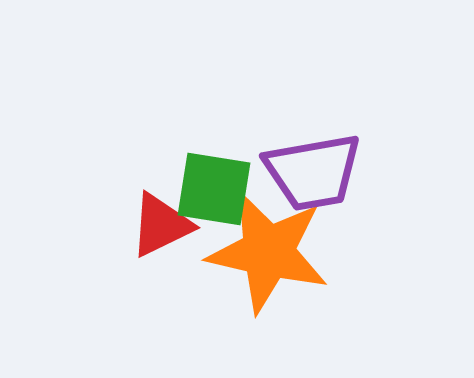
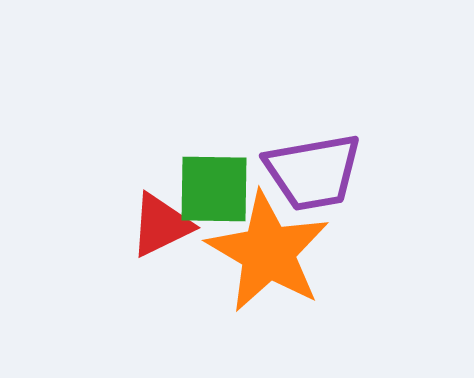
green square: rotated 8 degrees counterclockwise
orange star: rotated 17 degrees clockwise
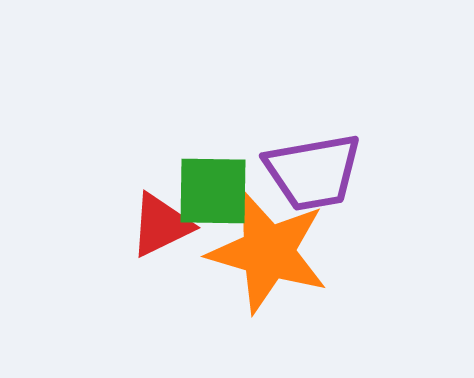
green square: moved 1 px left, 2 px down
orange star: rotated 14 degrees counterclockwise
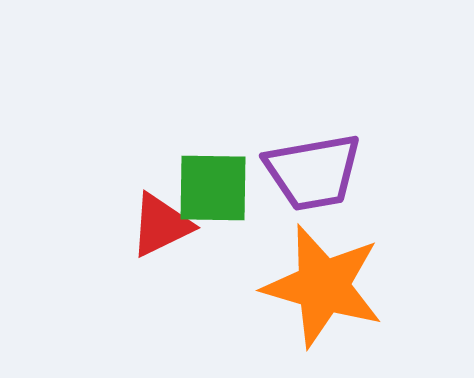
green square: moved 3 px up
orange star: moved 55 px right, 34 px down
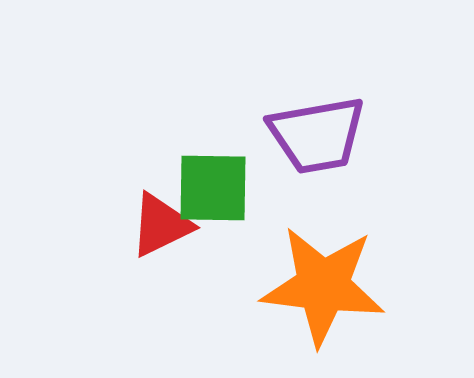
purple trapezoid: moved 4 px right, 37 px up
orange star: rotated 9 degrees counterclockwise
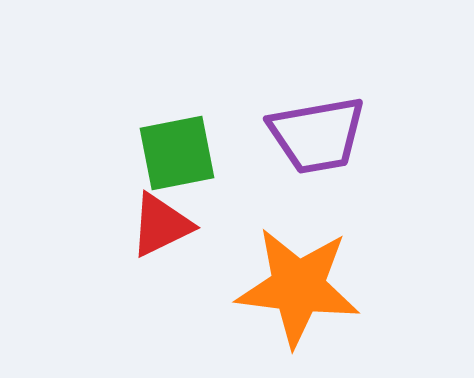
green square: moved 36 px left, 35 px up; rotated 12 degrees counterclockwise
orange star: moved 25 px left, 1 px down
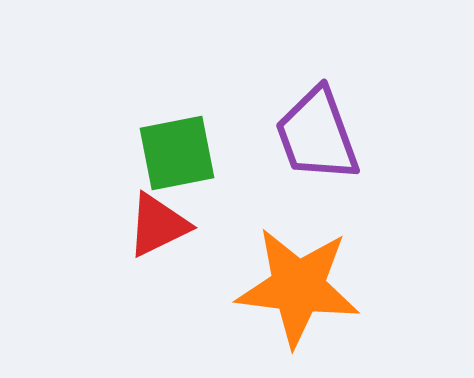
purple trapezoid: rotated 80 degrees clockwise
red triangle: moved 3 px left
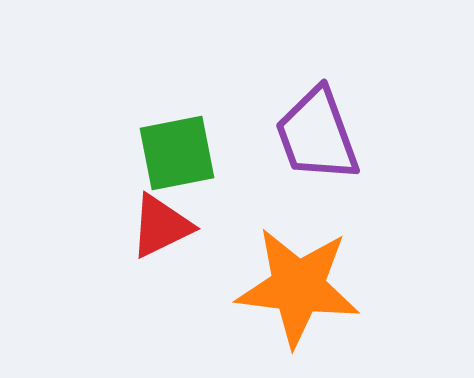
red triangle: moved 3 px right, 1 px down
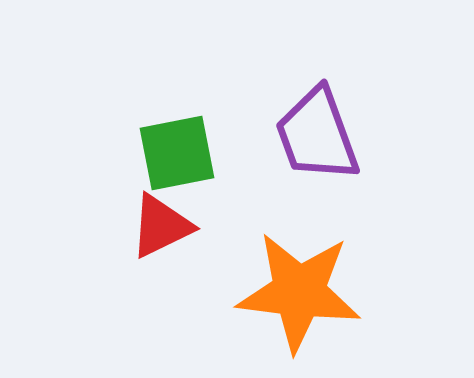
orange star: moved 1 px right, 5 px down
